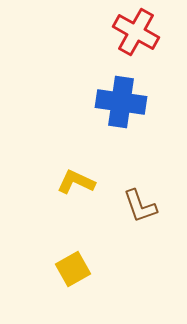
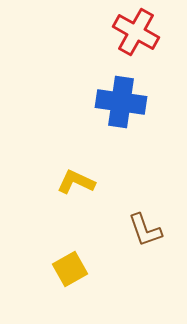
brown L-shape: moved 5 px right, 24 px down
yellow square: moved 3 px left
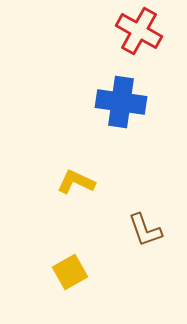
red cross: moved 3 px right, 1 px up
yellow square: moved 3 px down
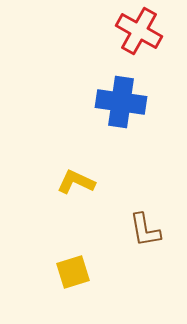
brown L-shape: rotated 9 degrees clockwise
yellow square: moved 3 px right; rotated 12 degrees clockwise
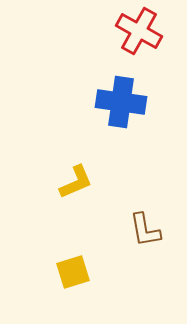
yellow L-shape: rotated 132 degrees clockwise
